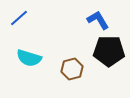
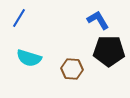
blue line: rotated 18 degrees counterclockwise
brown hexagon: rotated 20 degrees clockwise
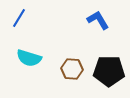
black pentagon: moved 20 px down
